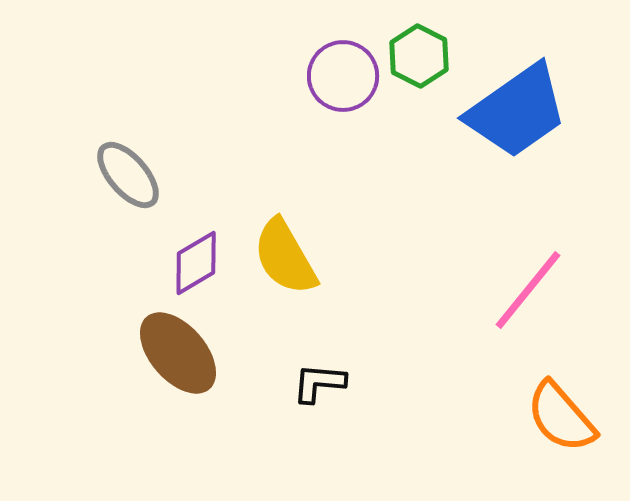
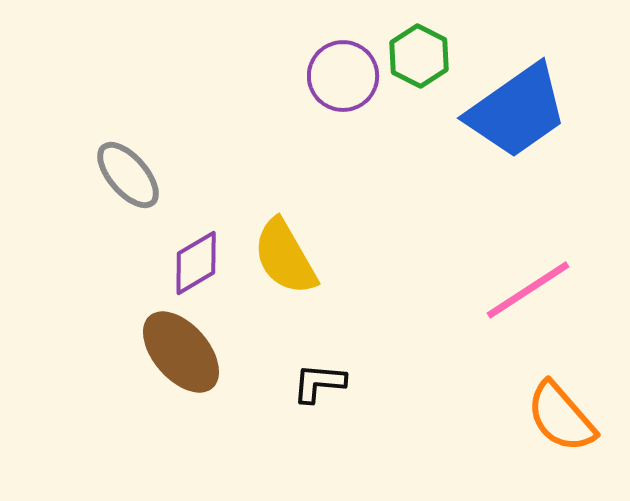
pink line: rotated 18 degrees clockwise
brown ellipse: moved 3 px right, 1 px up
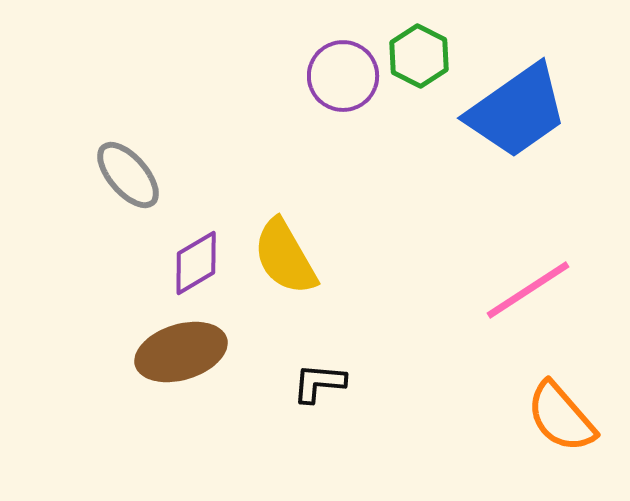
brown ellipse: rotated 66 degrees counterclockwise
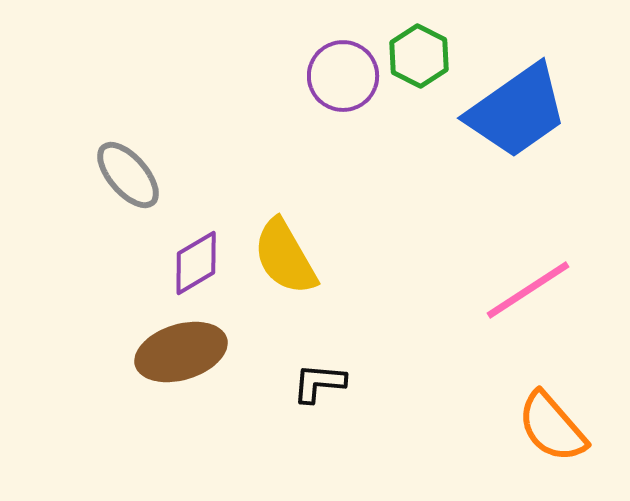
orange semicircle: moved 9 px left, 10 px down
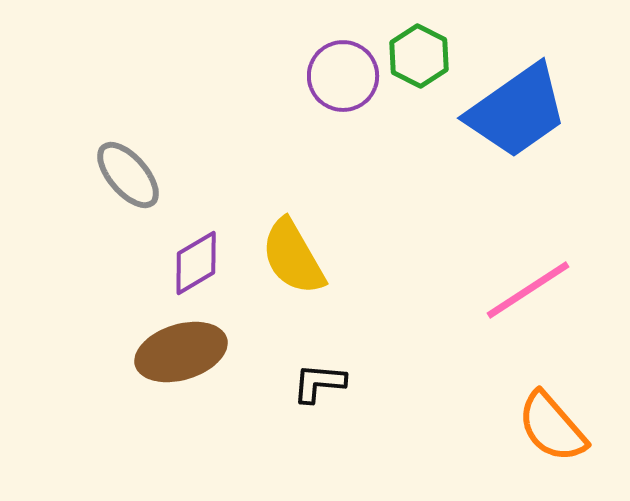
yellow semicircle: moved 8 px right
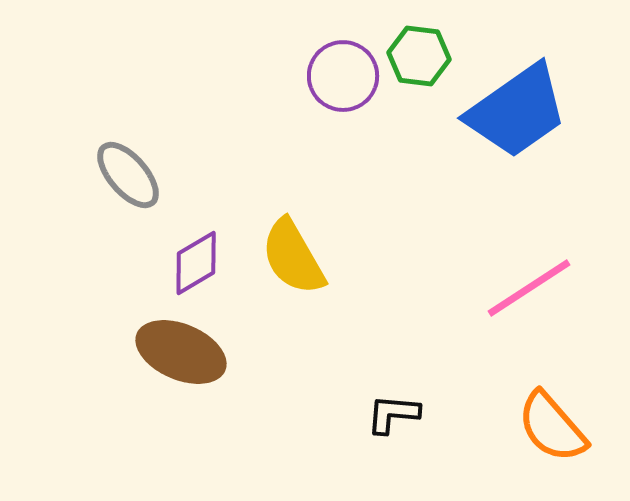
green hexagon: rotated 20 degrees counterclockwise
pink line: moved 1 px right, 2 px up
brown ellipse: rotated 40 degrees clockwise
black L-shape: moved 74 px right, 31 px down
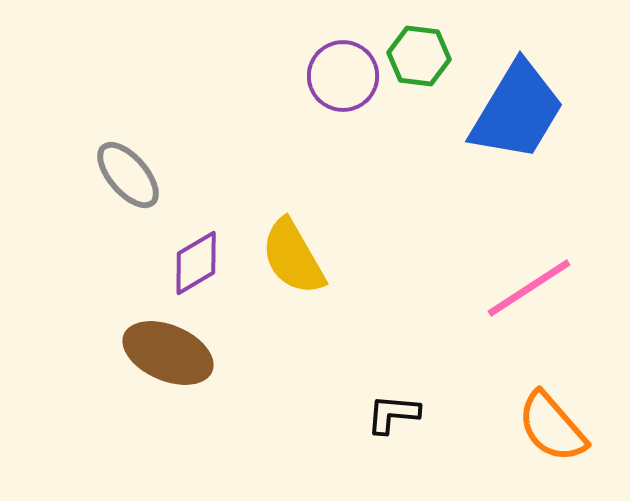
blue trapezoid: rotated 24 degrees counterclockwise
brown ellipse: moved 13 px left, 1 px down
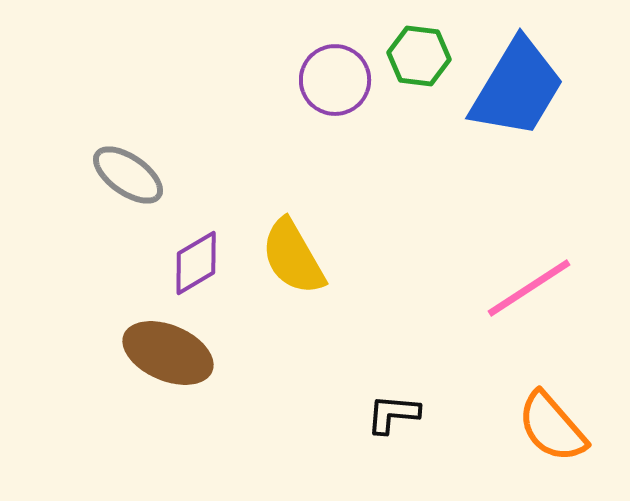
purple circle: moved 8 px left, 4 px down
blue trapezoid: moved 23 px up
gray ellipse: rotated 14 degrees counterclockwise
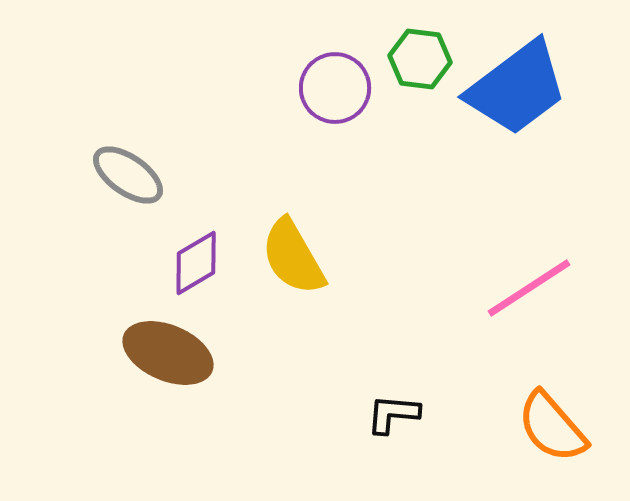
green hexagon: moved 1 px right, 3 px down
purple circle: moved 8 px down
blue trapezoid: rotated 22 degrees clockwise
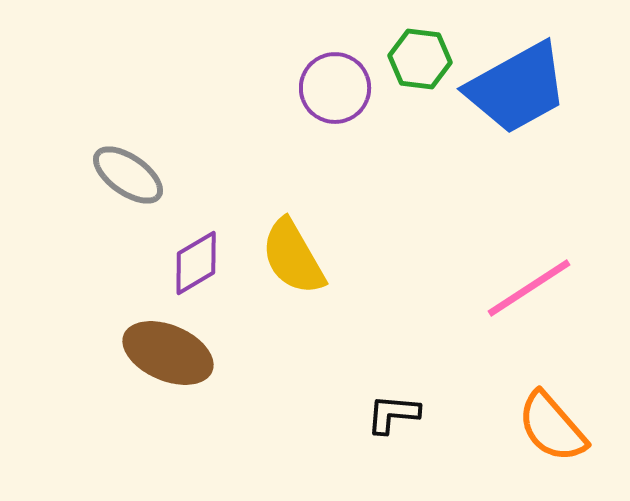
blue trapezoid: rotated 8 degrees clockwise
